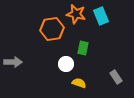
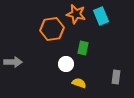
gray rectangle: rotated 40 degrees clockwise
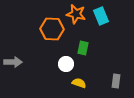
orange hexagon: rotated 10 degrees clockwise
gray rectangle: moved 4 px down
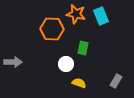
gray rectangle: rotated 24 degrees clockwise
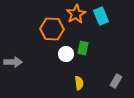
orange star: rotated 30 degrees clockwise
white circle: moved 10 px up
yellow semicircle: rotated 64 degrees clockwise
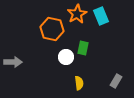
orange star: moved 1 px right
orange hexagon: rotated 10 degrees clockwise
white circle: moved 3 px down
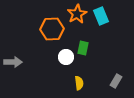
orange hexagon: rotated 15 degrees counterclockwise
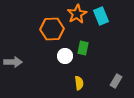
white circle: moved 1 px left, 1 px up
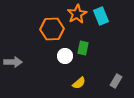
yellow semicircle: rotated 56 degrees clockwise
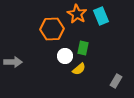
orange star: rotated 12 degrees counterclockwise
yellow semicircle: moved 14 px up
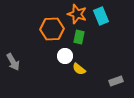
orange star: rotated 12 degrees counterclockwise
green rectangle: moved 4 px left, 11 px up
gray arrow: rotated 60 degrees clockwise
yellow semicircle: rotated 80 degrees clockwise
gray rectangle: rotated 40 degrees clockwise
